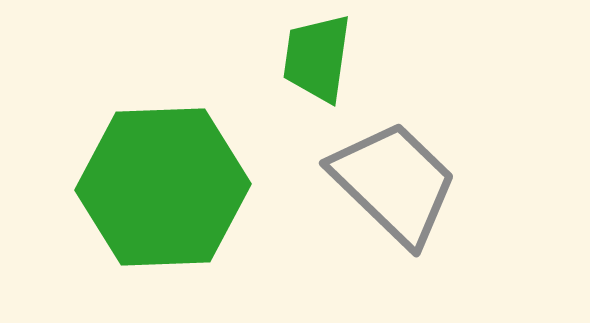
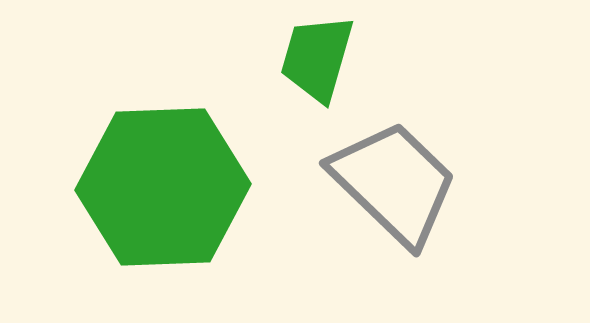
green trapezoid: rotated 8 degrees clockwise
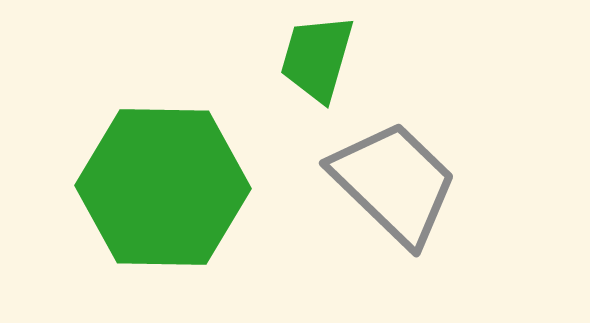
green hexagon: rotated 3 degrees clockwise
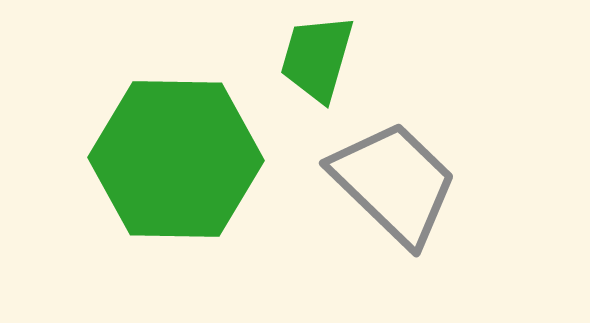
green hexagon: moved 13 px right, 28 px up
